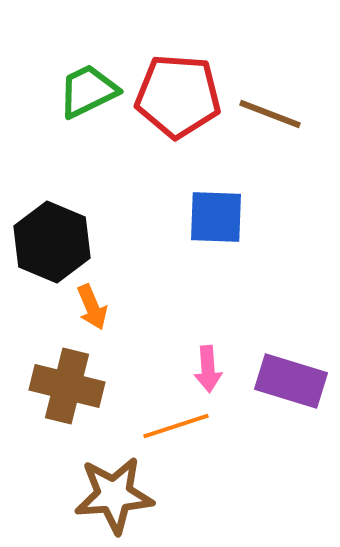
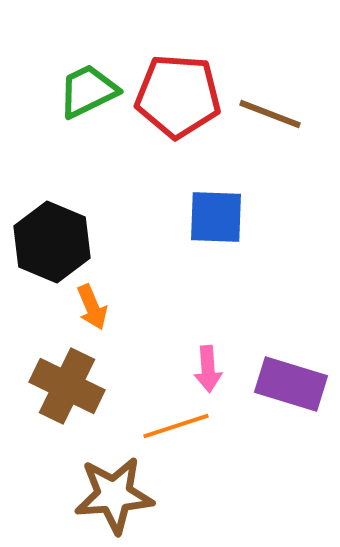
purple rectangle: moved 3 px down
brown cross: rotated 12 degrees clockwise
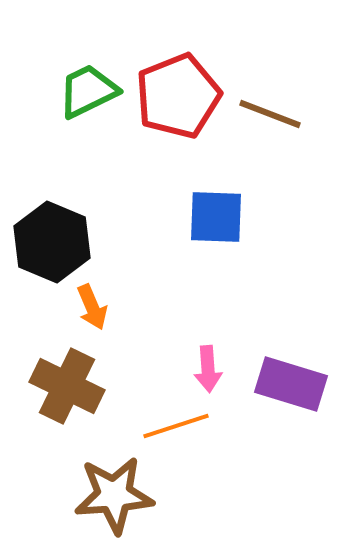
red pentagon: rotated 26 degrees counterclockwise
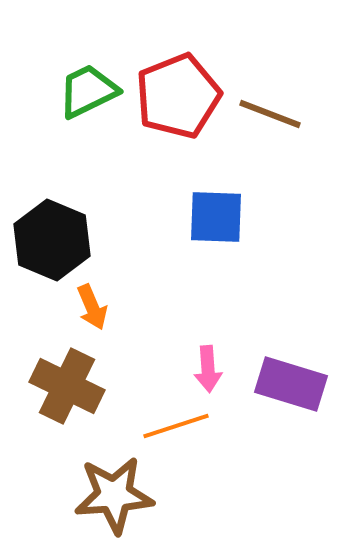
black hexagon: moved 2 px up
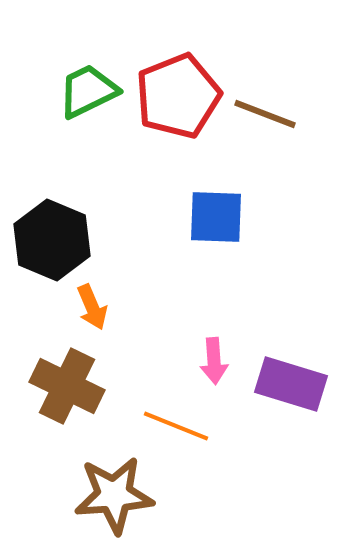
brown line: moved 5 px left
pink arrow: moved 6 px right, 8 px up
orange line: rotated 40 degrees clockwise
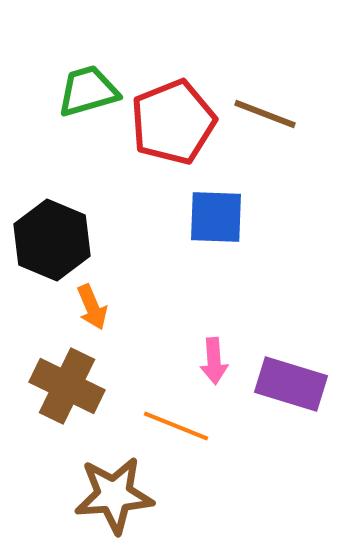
green trapezoid: rotated 10 degrees clockwise
red pentagon: moved 5 px left, 26 px down
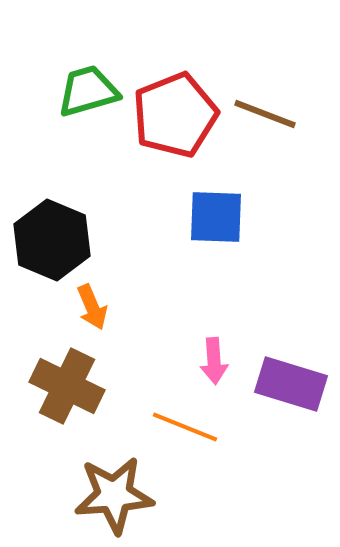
red pentagon: moved 2 px right, 7 px up
orange line: moved 9 px right, 1 px down
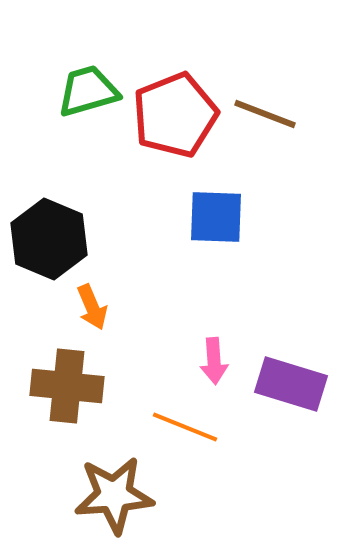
black hexagon: moved 3 px left, 1 px up
brown cross: rotated 20 degrees counterclockwise
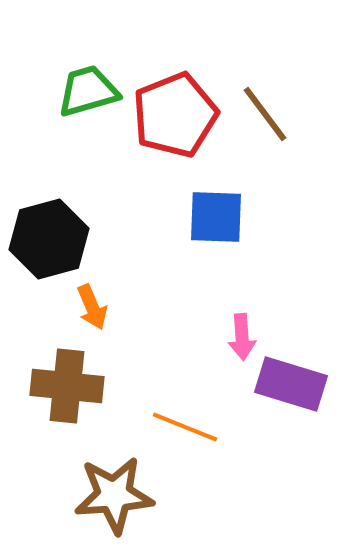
brown line: rotated 32 degrees clockwise
black hexagon: rotated 22 degrees clockwise
pink arrow: moved 28 px right, 24 px up
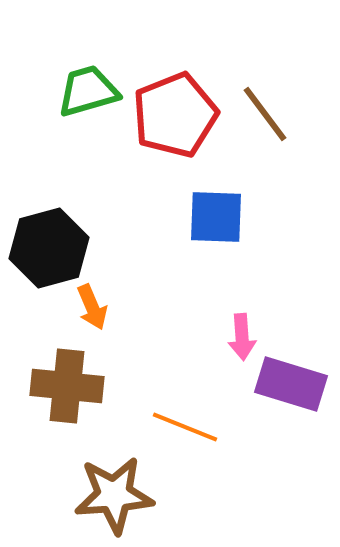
black hexagon: moved 9 px down
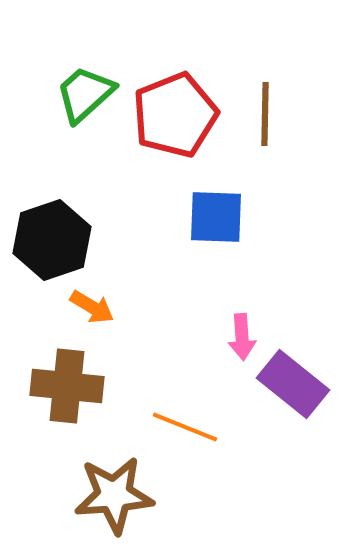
green trapezoid: moved 3 px left, 3 px down; rotated 26 degrees counterclockwise
brown line: rotated 38 degrees clockwise
black hexagon: moved 3 px right, 8 px up; rotated 4 degrees counterclockwise
orange arrow: rotated 36 degrees counterclockwise
purple rectangle: moved 2 px right; rotated 22 degrees clockwise
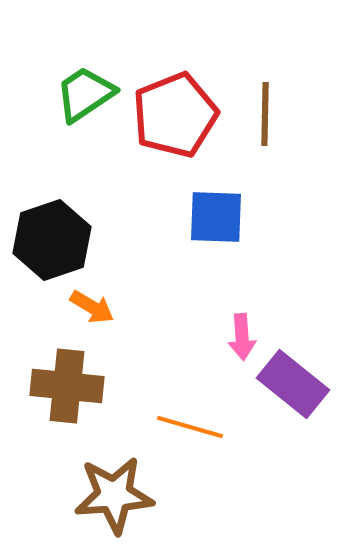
green trapezoid: rotated 8 degrees clockwise
orange line: moved 5 px right; rotated 6 degrees counterclockwise
